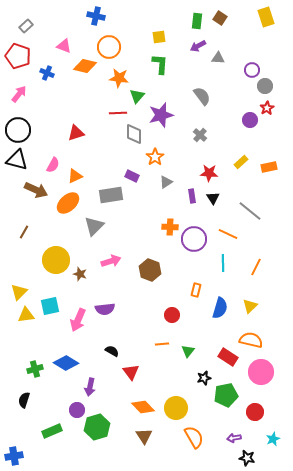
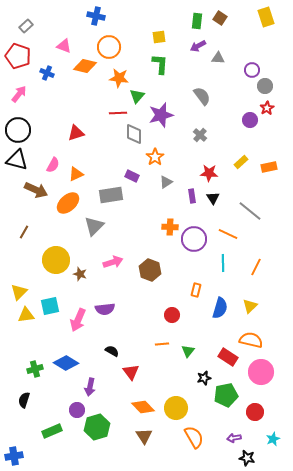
orange triangle at (75, 176): moved 1 px right, 2 px up
pink arrow at (111, 261): moved 2 px right, 1 px down
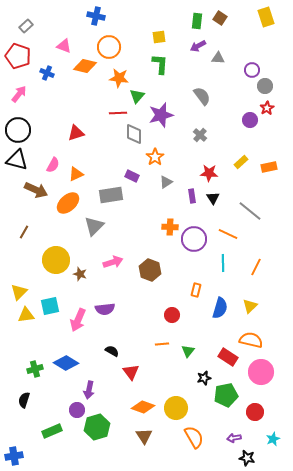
purple arrow at (90, 387): moved 1 px left, 3 px down
orange diamond at (143, 407): rotated 25 degrees counterclockwise
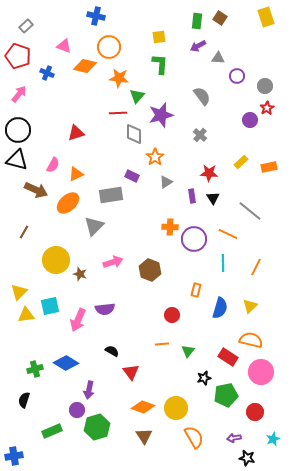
purple circle at (252, 70): moved 15 px left, 6 px down
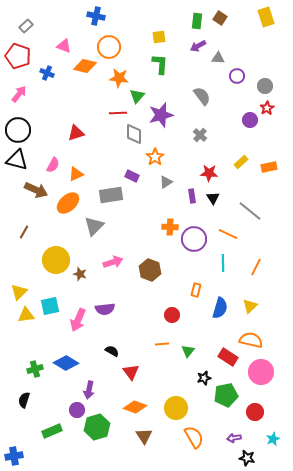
orange diamond at (143, 407): moved 8 px left
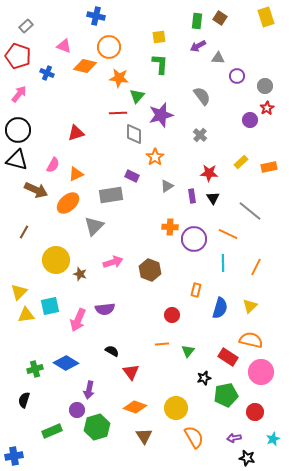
gray triangle at (166, 182): moved 1 px right, 4 px down
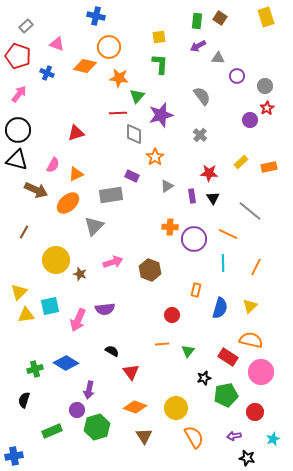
pink triangle at (64, 46): moved 7 px left, 2 px up
purple arrow at (234, 438): moved 2 px up
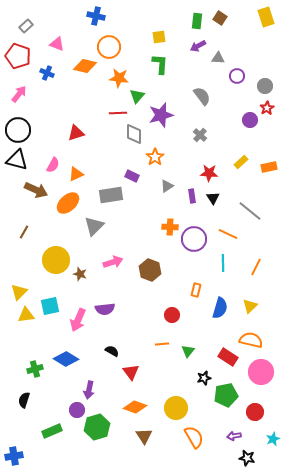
blue diamond at (66, 363): moved 4 px up
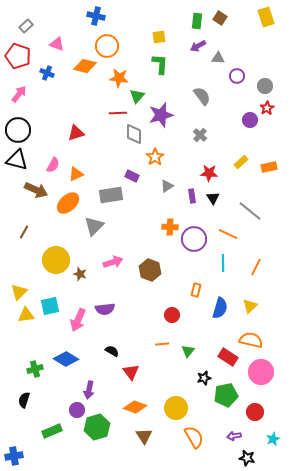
orange circle at (109, 47): moved 2 px left, 1 px up
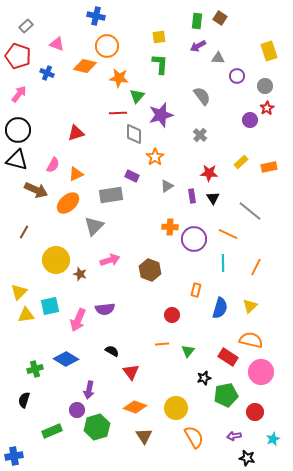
yellow rectangle at (266, 17): moved 3 px right, 34 px down
pink arrow at (113, 262): moved 3 px left, 2 px up
